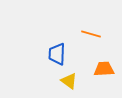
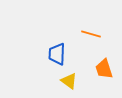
orange trapezoid: rotated 105 degrees counterclockwise
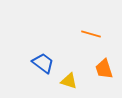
blue trapezoid: moved 14 px left, 9 px down; rotated 125 degrees clockwise
yellow triangle: rotated 18 degrees counterclockwise
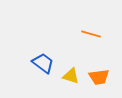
orange trapezoid: moved 5 px left, 8 px down; rotated 80 degrees counterclockwise
yellow triangle: moved 2 px right, 5 px up
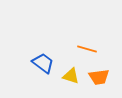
orange line: moved 4 px left, 15 px down
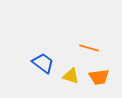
orange line: moved 2 px right, 1 px up
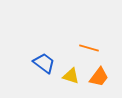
blue trapezoid: moved 1 px right
orange trapezoid: rotated 45 degrees counterclockwise
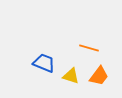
blue trapezoid: rotated 15 degrees counterclockwise
orange trapezoid: moved 1 px up
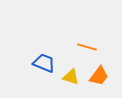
orange line: moved 2 px left, 1 px up
yellow triangle: moved 1 px down
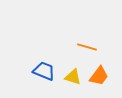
blue trapezoid: moved 8 px down
yellow triangle: moved 2 px right
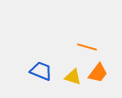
blue trapezoid: moved 3 px left
orange trapezoid: moved 1 px left, 3 px up
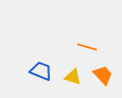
orange trapezoid: moved 5 px right, 2 px down; rotated 80 degrees counterclockwise
